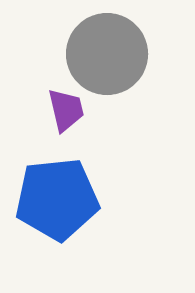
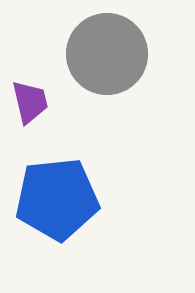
purple trapezoid: moved 36 px left, 8 px up
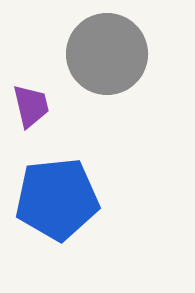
purple trapezoid: moved 1 px right, 4 px down
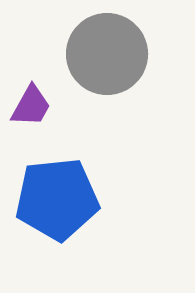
purple trapezoid: rotated 42 degrees clockwise
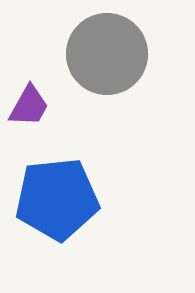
purple trapezoid: moved 2 px left
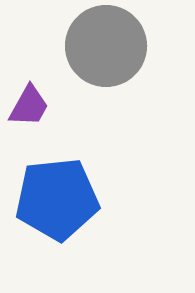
gray circle: moved 1 px left, 8 px up
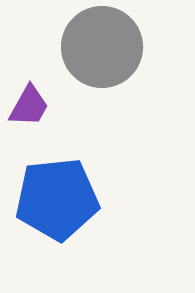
gray circle: moved 4 px left, 1 px down
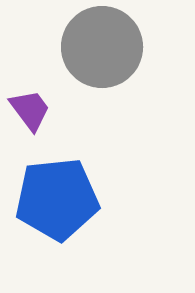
purple trapezoid: moved 1 px right, 4 px down; rotated 66 degrees counterclockwise
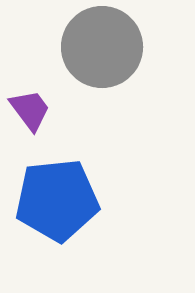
blue pentagon: moved 1 px down
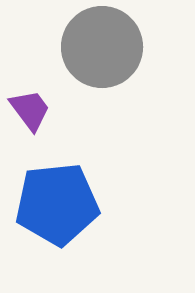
blue pentagon: moved 4 px down
